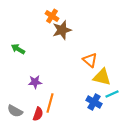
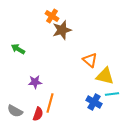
yellow triangle: moved 3 px right, 1 px up
cyan line: rotated 16 degrees clockwise
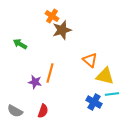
green arrow: moved 2 px right, 5 px up
purple star: rotated 16 degrees clockwise
orange line: moved 30 px up
red semicircle: moved 5 px right, 3 px up
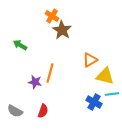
brown star: rotated 24 degrees counterclockwise
green arrow: moved 1 px down
orange triangle: rotated 49 degrees clockwise
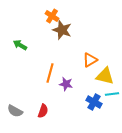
brown star: rotated 12 degrees counterclockwise
purple star: moved 31 px right, 2 px down
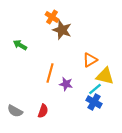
orange cross: moved 1 px down
cyan line: moved 17 px left, 5 px up; rotated 32 degrees counterclockwise
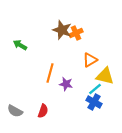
orange cross: moved 24 px right, 16 px down; rotated 32 degrees clockwise
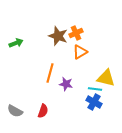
brown star: moved 4 px left, 6 px down
green arrow: moved 4 px left, 2 px up; rotated 128 degrees clockwise
orange triangle: moved 10 px left, 8 px up
yellow triangle: moved 1 px right, 2 px down
cyan line: rotated 48 degrees clockwise
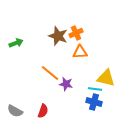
orange triangle: rotated 28 degrees clockwise
orange line: rotated 66 degrees counterclockwise
blue cross: rotated 14 degrees counterclockwise
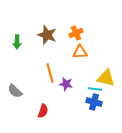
brown star: moved 11 px left, 1 px up
green arrow: moved 1 px right, 1 px up; rotated 112 degrees clockwise
orange line: rotated 36 degrees clockwise
gray semicircle: moved 20 px up; rotated 14 degrees clockwise
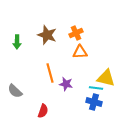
cyan line: moved 1 px right, 1 px up
